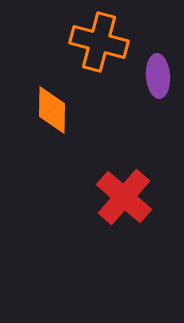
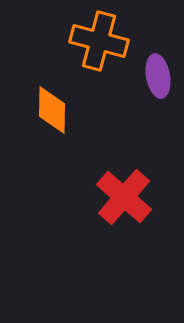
orange cross: moved 1 px up
purple ellipse: rotated 6 degrees counterclockwise
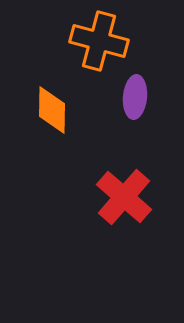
purple ellipse: moved 23 px left, 21 px down; rotated 15 degrees clockwise
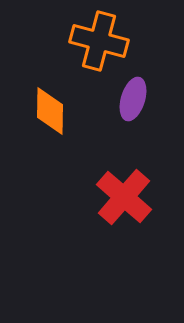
purple ellipse: moved 2 px left, 2 px down; rotated 12 degrees clockwise
orange diamond: moved 2 px left, 1 px down
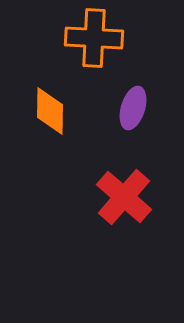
orange cross: moved 5 px left, 3 px up; rotated 12 degrees counterclockwise
purple ellipse: moved 9 px down
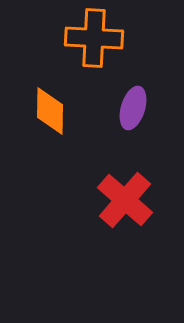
red cross: moved 1 px right, 3 px down
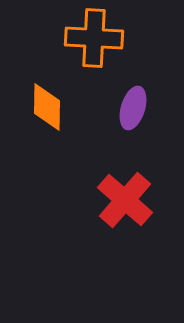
orange diamond: moved 3 px left, 4 px up
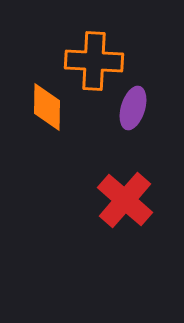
orange cross: moved 23 px down
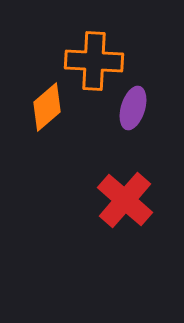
orange diamond: rotated 48 degrees clockwise
